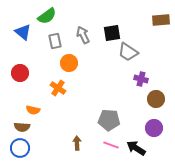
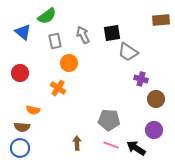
purple circle: moved 2 px down
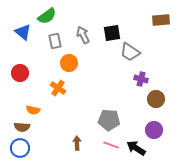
gray trapezoid: moved 2 px right
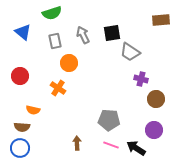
green semicircle: moved 5 px right, 3 px up; rotated 18 degrees clockwise
red circle: moved 3 px down
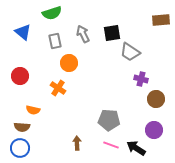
gray arrow: moved 1 px up
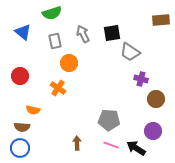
purple circle: moved 1 px left, 1 px down
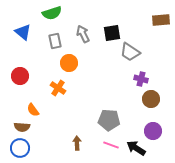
brown circle: moved 5 px left
orange semicircle: rotated 40 degrees clockwise
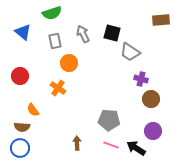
black square: rotated 24 degrees clockwise
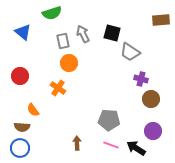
gray rectangle: moved 8 px right
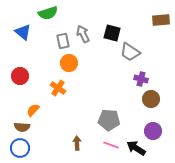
green semicircle: moved 4 px left
orange semicircle: rotated 80 degrees clockwise
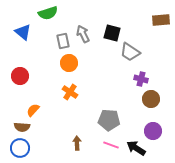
orange cross: moved 12 px right, 4 px down
